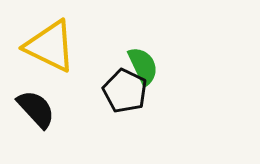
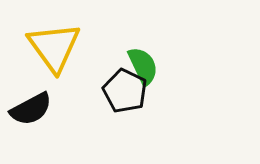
yellow triangle: moved 4 px right, 1 px down; rotated 28 degrees clockwise
black semicircle: moved 5 px left; rotated 105 degrees clockwise
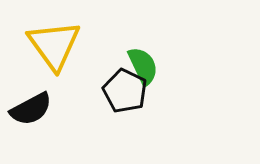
yellow triangle: moved 2 px up
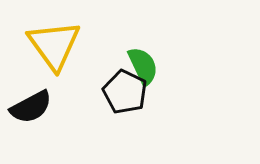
black pentagon: moved 1 px down
black semicircle: moved 2 px up
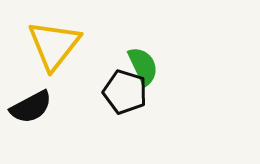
yellow triangle: rotated 14 degrees clockwise
black pentagon: rotated 9 degrees counterclockwise
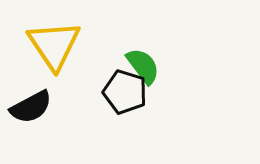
yellow triangle: rotated 12 degrees counterclockwise
green semicircle: rotated 12 degrees counterclockwise
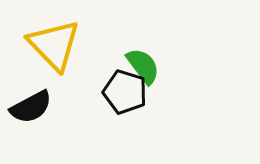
yellow triangle: rotated 10 degrees counterclockwise
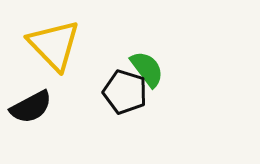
green semicircle: moved 4 px right, 3 px down
